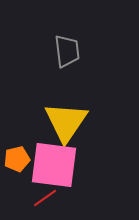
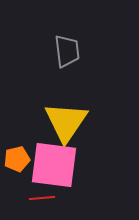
red line: moved 3 px left; rotated 30 degrees clockwise
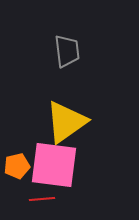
yellow triangle: rotated 21 degrees clockwise
orange pentagon: moved 7 px down
red line: moved 1 px down
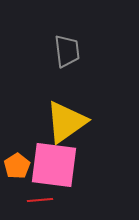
orange pentagon: rotated 20 degrees counterclockwise
red line: moved 2 px left, 1 px down
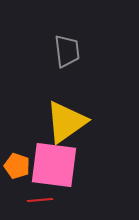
orange pentagon: rotated 20 degrees counterclockwise
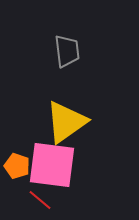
pink square: moved 2 px left
red line: rotated 45 degrees clockwise
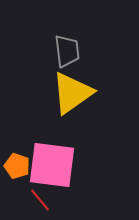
yellow triangle: moved 6 px right, 29 px up
red line: rotated 10 degrees clockwise
